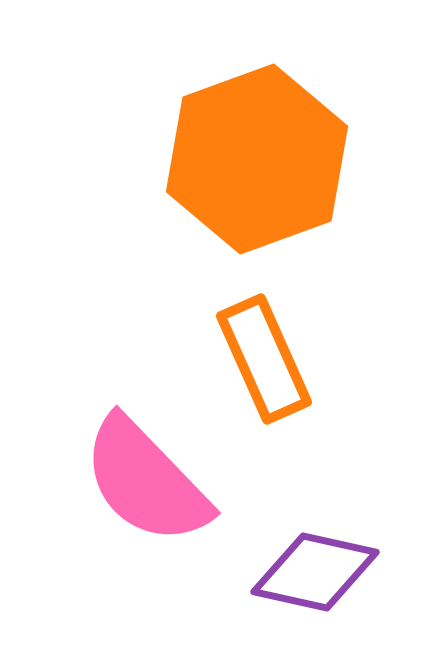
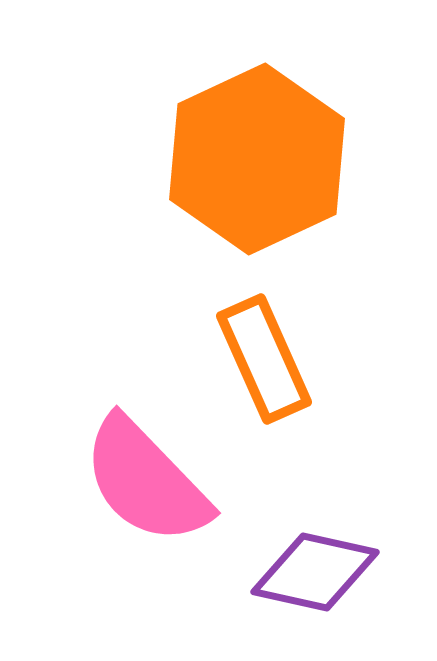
orange hexagon: rotated 5 degrees counterclockwise
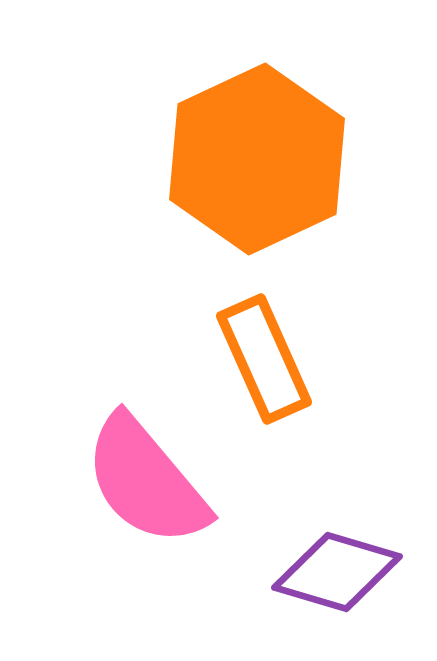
pink semicircle: rotated 4 degrees clockwise
purple diamond: moved 22 px right; rotated 4 degrees clockwise
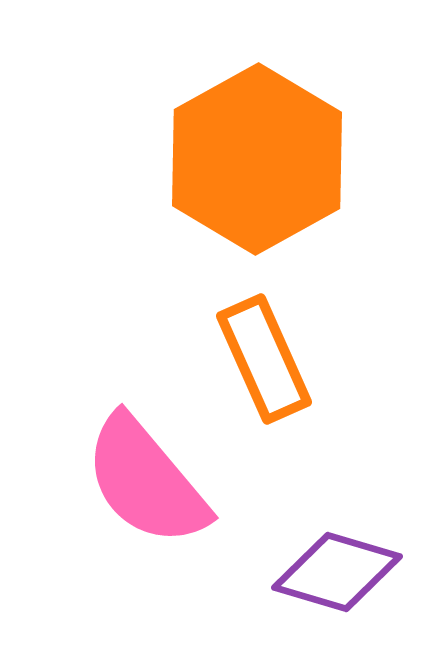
orange hexagon: rotated 4 degrees counterclockwise
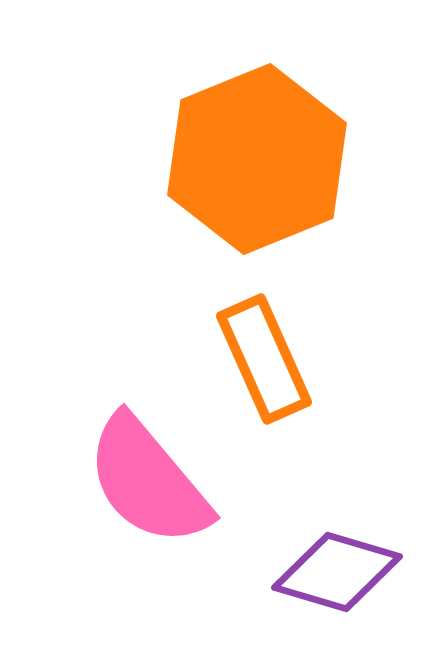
orange hexagon: rotated 7 degrees clockwise
pink semicircle: moved 2 px right
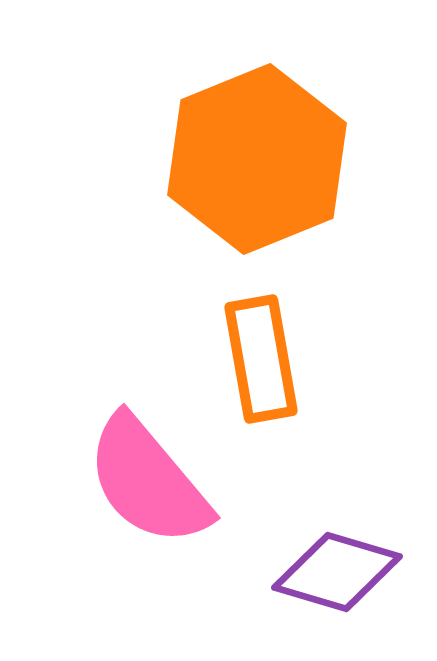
orange rectangle: moved 3 px left; rotated 14 degrees clockwise
